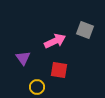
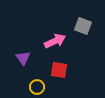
gray square: moved 2 px left, 4 px up
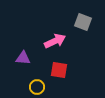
gray square: moved 4 px up
purple triangle: rotated 49 degrees counterclockwise
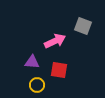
gray square: moved 4 px down
purple triangle: moved 9 px right, 4 px down
yellow circle: moved 2 px up
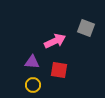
gray square: moved 3 px right, 2 px down
yellow circle: moved 4 px left
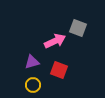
gray square: moved 8 px left
purple triangle: rotated 21 degrees counterclockwise
red square: rotated 12 degrees clockwise
